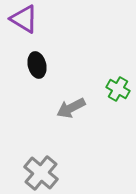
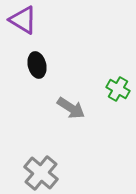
purple triangle: moved 1 px left, 1 px down
gray arrow: rotated 120 degrees counterclockwise
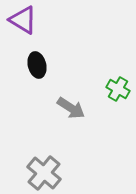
gray cross: moved 3 px right
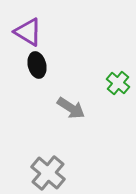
purple triangle: moved 5 px right, 12 px down
green cross: moved 6 px up; rotated 10 degrees clockwise
gray cross: moved 4 px right
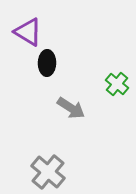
black ellipse: moved 10 px right, 2 px up; rotated 15 degrees clockwise
green cross: moved 1 px left, 1 px down
gray cross: moved 1 px up
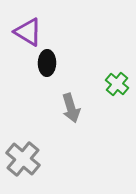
gray arrow: rotated 40 degrees clockwise
gray cross: moved 25 px left, 13 px up
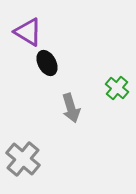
black ellipse: rotated 30 degrees counterclockwise
green cross: moved 4 px down
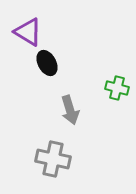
green cross: rotated 25 degrees counterclockwise
gray arrow: moved 1 px left, 2 px down
gray cross: moved 30 px right; rotated 28 degrees counterclockwise
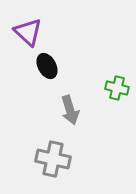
purple triangle: rotated 12 degrees clockwise
black ellipse: moved 3 px down
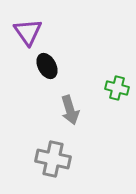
purple triangle: rotated 12 degrees clockwise
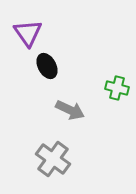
purple triangle: moved 1 px down
gray arrow: rotated 48 degrees counterclockwise
gray cross: rotated 24 degrees clockwise
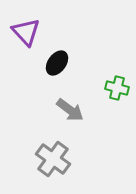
purple triangle: moved 2 px left, 1 px up; rotated 8 degrees counterclockwise
black ellipse: moved 10 px right, 3 px up; rotated 65 degrees clockwise
gray arrow: rotated 12 degrees clockwise
